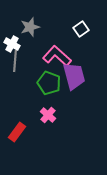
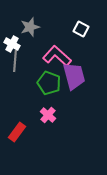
white square: rotated 28 degrees counterclockwise
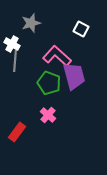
gray star: moved 1 px right, 4 px up
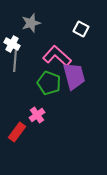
pink cross: moved 11 px left; rotated 14 degrees clockwise
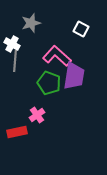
purple trapezoid: rotated 24 degrees clockwise
red rectangle: rotated 42 degrees clockwise
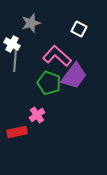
white square: moved 2 px left
purple trapezoid: rotated 28 degrees clockwise
